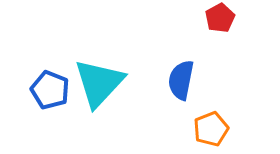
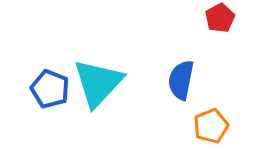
cyan triangle: moved 1 px left
blue pentagon: moved 1 px up
orange pentagon: moved 3 px up
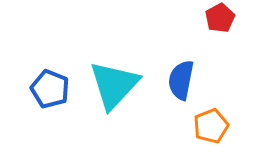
cyan triangle: moved 16 px right, 2 px down
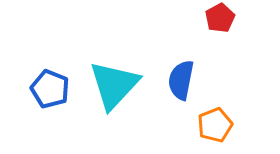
orange pentagon: moved 4 px right, 1 px up
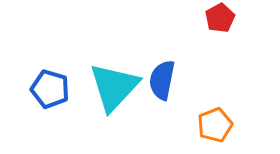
blue semicircle: moved 19 px left
cyan triangle: moved 2 px down
blue pentagon: rotated 6 degrees counterclockwise
